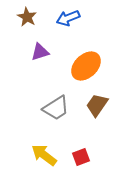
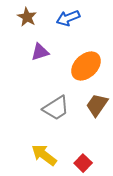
red square: moved 2 px right, 6 px down; rotated 24 degrees counterclockwise
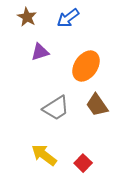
blue arrow: rotated 15 degrees counterclockwise
orange ellipse: rotated 12 degrees counterclockwise
brown trapezoid: rotated 70 degrees counterclockwise
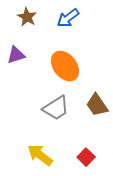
purple triangle: moved 24 px left, 3 px down
orange ellipse: moved 21 px left; rotated 72 degrees counterclockwise
yellow arrow: moved 4 px left
red square: moved 3 px right, 6 px up
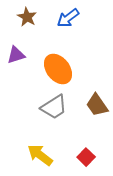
orange ellipse: moved 7 px left, 3 px down
gray trapezoid: moved 2 px left, 1 px up
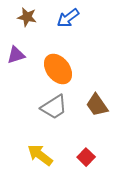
brown star: rotated 18 degrees counterclockwise
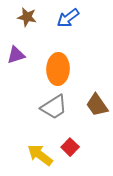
orange ellipse: rotated 40 degrees clockwise
red square: moved 16 px left, 10 px up
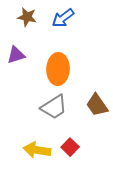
blue arrow: moved 5 px left
yellow arrow: moved 3 px left, 5 px up; rotated 28 degrees counterclockwise
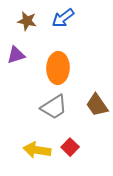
brown star: moved 4 px down
orange ellipse: moved 1 px up
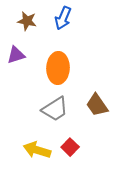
blue arrow: rotated 30 degrees counterclockwise
gray trapezoid: moved 1 px right, 2 px down
yellow arrow: rotated 8 degrees clockwise
